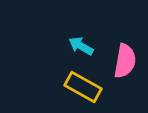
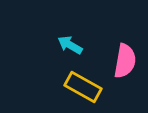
cyan arrow: moved 11 px left, 1 px up
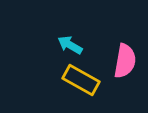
yellow rectangle: moved 2 px left, 7 px up
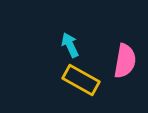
cyan arrow: rotated 35 degrees clockwise
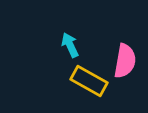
yellow rectangle: moved 8 px right, 1 px down
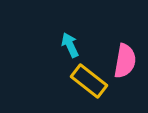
yellow rectangle: rotated 9 degrees clockwise
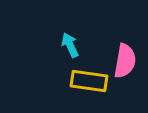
yellow rectangle: rotated 30 degrees counterclockwise
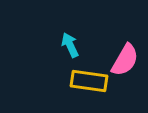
pink semicircle: moved 1 px up; rotated 20 degrees clockwise
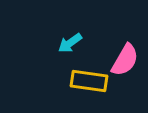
cyan arrow: moved 2 px up; rotated 100 degrees counterclockwise
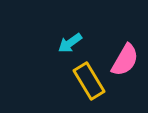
yellow rectangle: rotated 51 degrees clockwise
